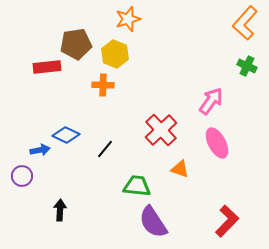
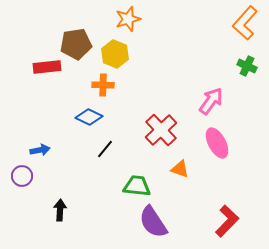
blue diamond: moved 23 px right, 18 px up
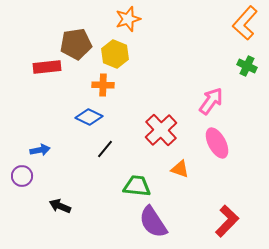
black arrow: moved 4 px up; rotated 70 degrees counterclockwise
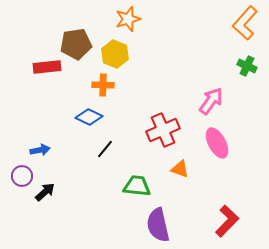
red cross: moved 2 px right; rotated 20 degrees clockwise
black arrow: moved 15 px left, 14 px up; rotated 115 degrees clockwise
purple semicircle: moved 5 px right, 3 px down; rotated 20 degrees clockwise
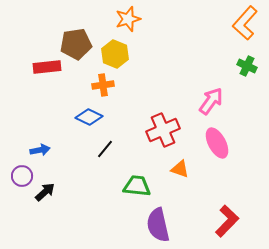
orange cross: rotated 10 degrees counterclockwise
